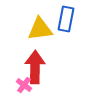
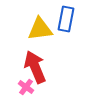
red arrow: rotated 24 degrees counterclockwise
pink cross: moved 2 px right, 2 px down
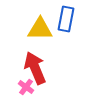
yellow triangle: rotated 8 degrees clockwise
red arrow: moved 1 px down
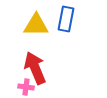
yellow triangle: moved 4 px left, 4 px up
pink cross: rotated 28 degrees counterclockwise
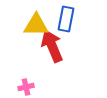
red arrow: moved 17 px right, 22 px up
pink cross: rotated 21 degrees counterclockwise
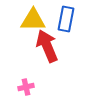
yellow triangle: moved 3 px left, 5 px up
red arrow: moved 5 px left
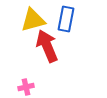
yellow triangle: rotated 16 degrees counterclockwise
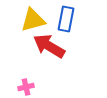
red arrow: moved 2 px right; rotated 36 degrees counterclockwise
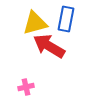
yellow triangle: moved 2 px right, 3 px down
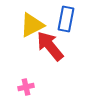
yellow triangle: moved 3 px left, 2 px down; rotated 12 degrees counterclockwise
red arrow: moved 1 px right; rotated 20 degrees clockwise
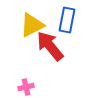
blue rectangle: moved 1 px right, 1 px down
